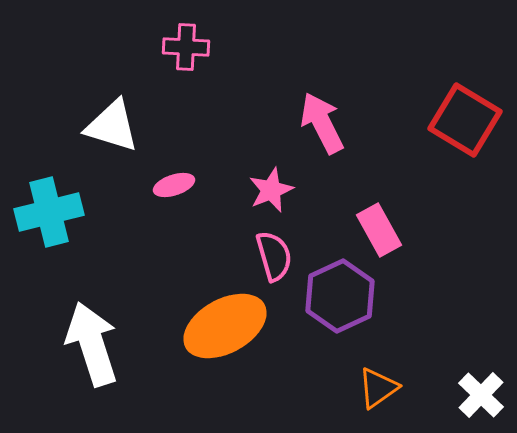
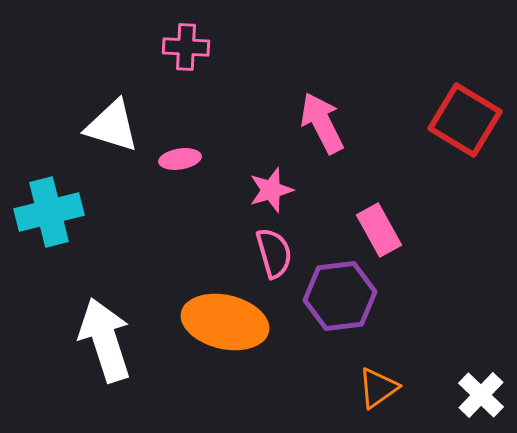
pink ellipse: moved 6 px right, 26 px up; rotated 9 degrees clockwise
pink star: rotated 6 degrees clockwise
pink semicircle: moved 3 px up
purple hexagon: rotated 18 degrees clockwise
orange ellipse: moved 4 px up; rotated 42 degrees clockwise
white arrow: moved 13 px right, 4 px up
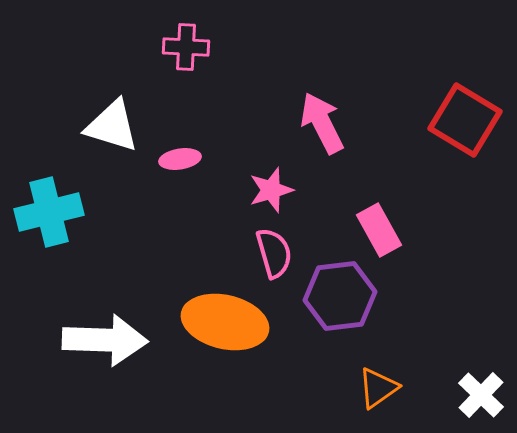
white arrow: rotated 110 degrees clockwise
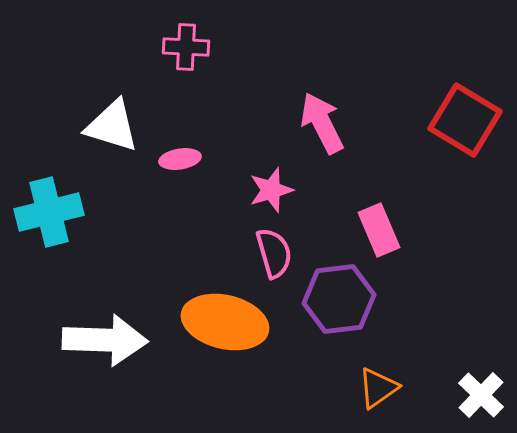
pink rectangle: rotated 6 degrees clockwise
purple hexagon: moved 1 px left, 3 px down
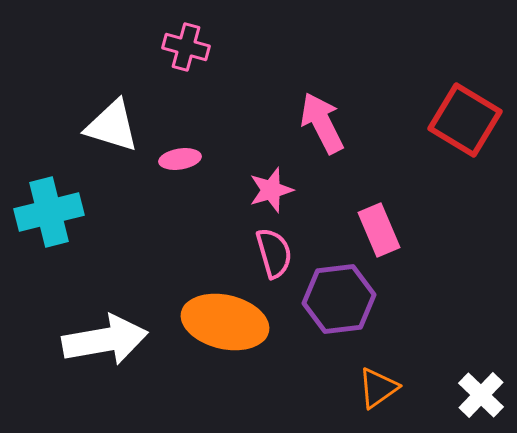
pink cross: rotated 12 degrees clockwise
white arrow: rotated 12 degrees counterclockwise
